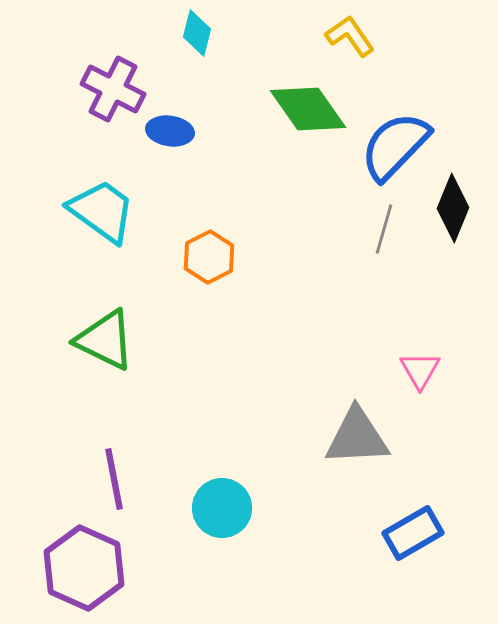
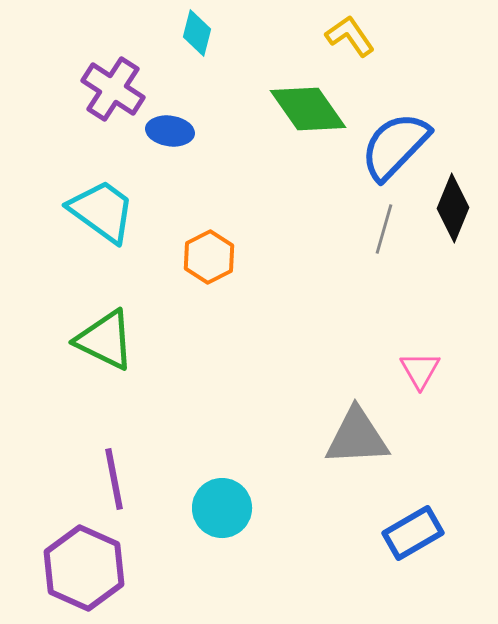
purple cross: rotated 6 degrees clockwise
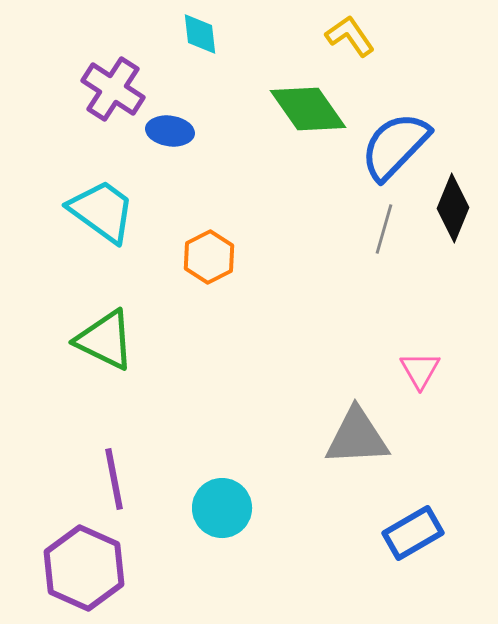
cyan diamond: moved 3 px right, 1 px down; rotated 21 degrees counterclockwise
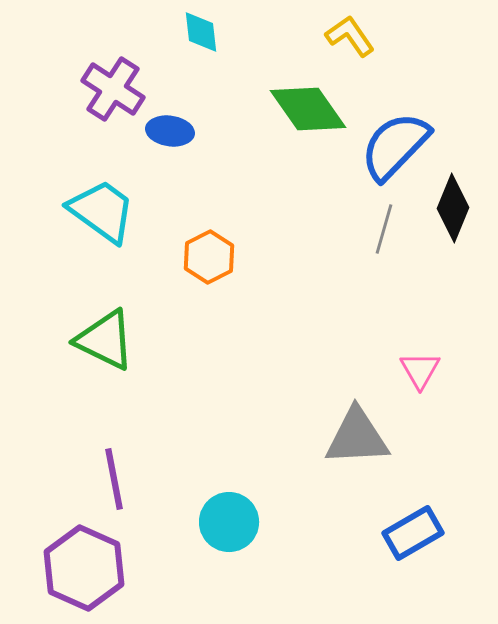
cyan diamond: moved 1 px right, 2 px up
cyan circle: moved 7 px right, 14 px down
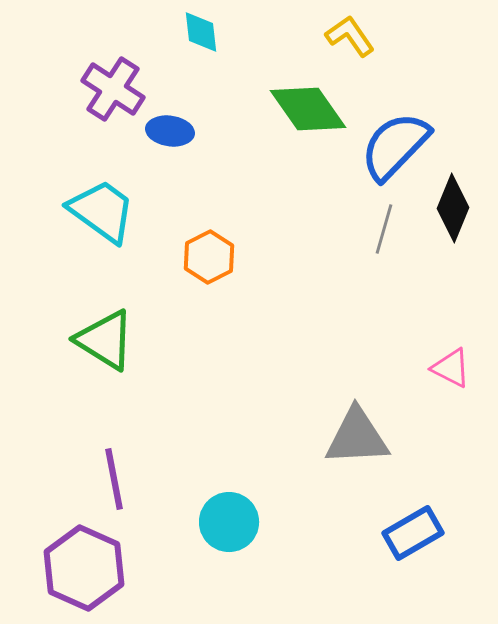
green triangle: rotated 6 degrees clockwise
pink triangle: moved 31 px right, 2 px up; rotated 33 degrees counterclockwise
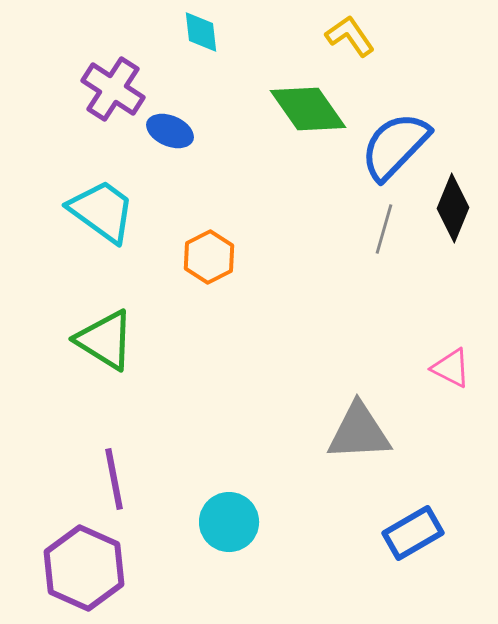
blue ellipse: rotated 15 degrees clockwise
gray triangle: moved 2 px right, 5 px up
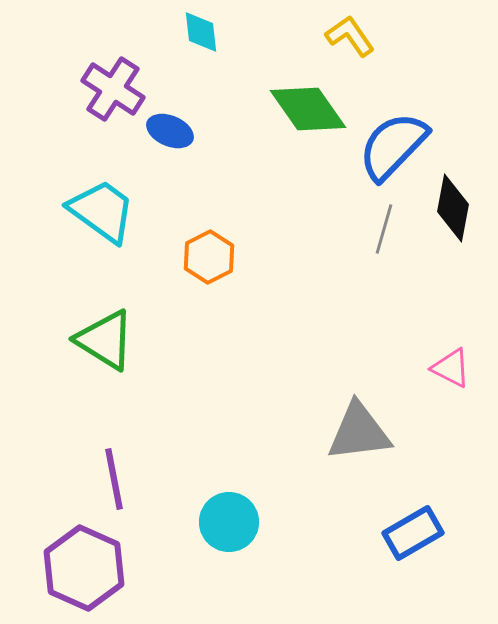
blue semicircle: moved 2 px left
black diamond: rotated 12 degrees counterclockwise
gray triangle: rotated 4 degrees counterclockwise
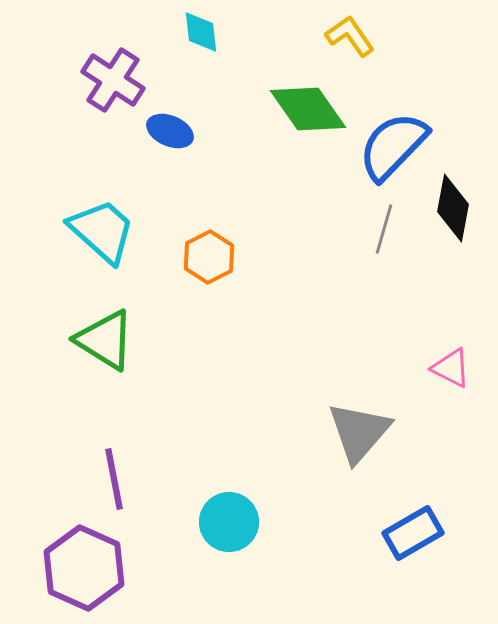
purple cross: moved 9 px up
cyan trapezoid: moved 20 px down; rotated 6 degrees clockwise
gray triangle: rotated 42 degrees counterclockwise
